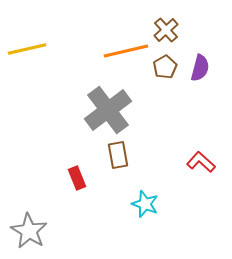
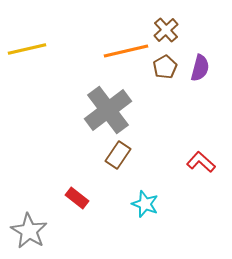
brown rectangle: rotated 44 degrees clockwise
red rectangle: moved 20 px down; rotated 30 degrees counterclockwise
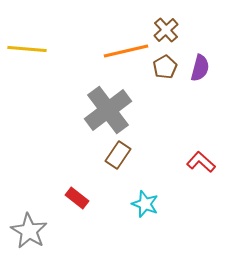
yellow line: rotated 18 degrees clockwise
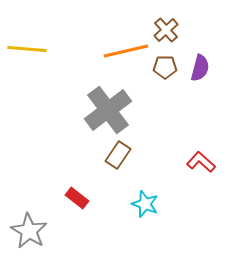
brown pentagon: rotated 30 degrees clockwise
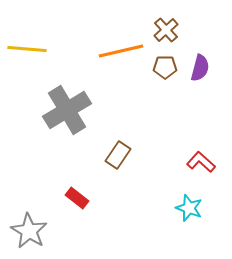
orange line: moved 5 px left
gray cross: moved 41 px left; rotated 6 degrees clockwise
cyan star: moved 44 px right, 4 px down
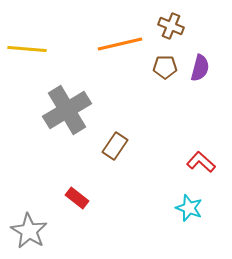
brown cross: moved 5 px right, 4 px up; rotated 25 degrees counterclockwise
orange line: moved 1 px left, 7 px up
brown rectangle: moved 3 px left, 9 px up
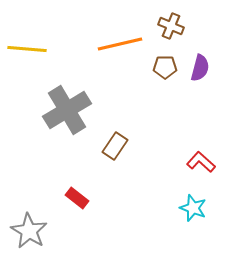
cyan star: moved 4 px right
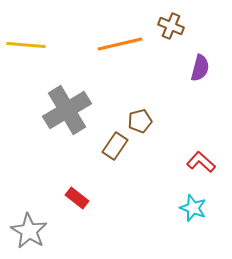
yellow line: moved 1 px left, 4 px up
brown pentagon: moved 25 px left, 54 px down; rotated 15 degrees counterclockwise
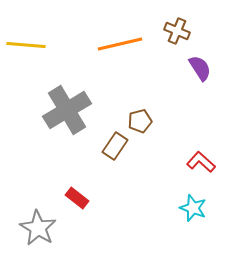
brown cross: moved 6 px right, 5 px down
purple semicircle: rotated 48 degrees counterclockwise
gray star: moved 9 px right, 3 px up
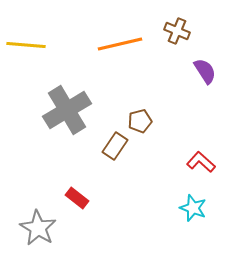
purple semicircle: moved 5 px right, 3 px down
